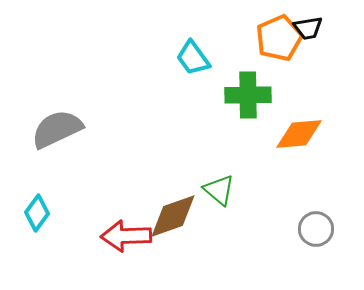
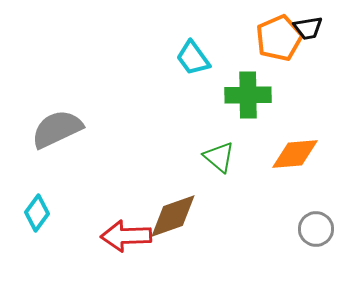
orange diamond: moved 4 px left, 20 px down
green triangle: moved 33 px up
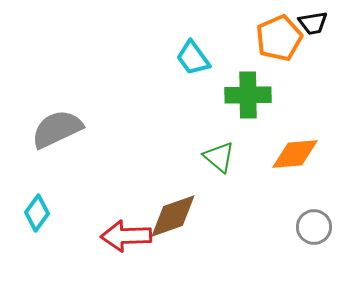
black trapezoid: moved 5 px right, 5 px up
gray circle: moved 2 px left, 2 px up
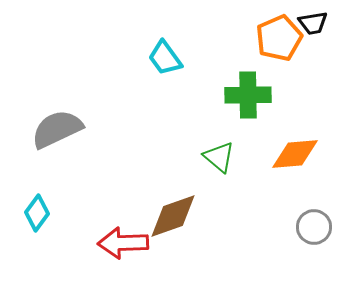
cyan trapezoid: moved 28 px left
red arrow: moved 3 px left, 7 px down
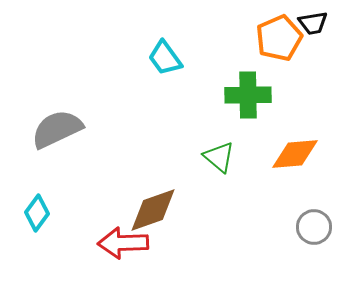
brown diamond: moved 20 px left, 6 px up
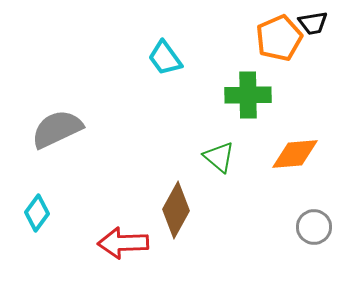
brown diamond: moved 23 px right; rotated 42 degrees counterclockwise
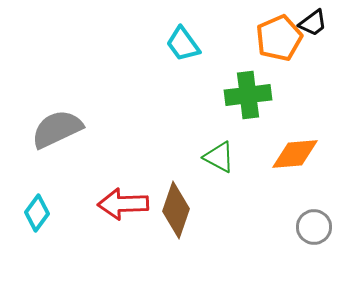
black trapezoid: rotated 28 degrees counterclockwise
cyan trapezoid: moved 18 px right, 14 px up
green cross: rotated 6 degrees counterclockwise
green triangle: rotated 12 degrees counterclockwise
brown diamond: rotated 10 degrees counterclockwise
red arrow: moved 39 px up
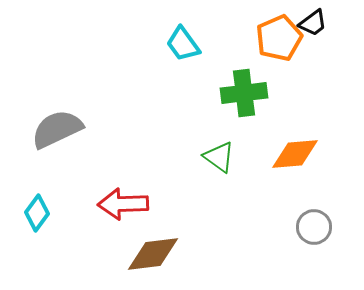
green cross: moved 4 px left, 2 px up
green triangle: rotated 8 degrees clockwise
brown diamond: moved 23 px left, 44 px down; rotated 64 degrees clockwise
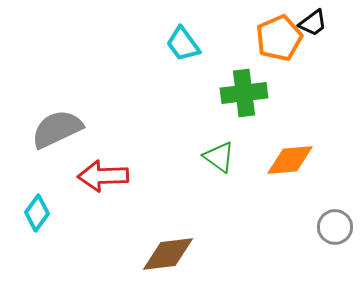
orange diamond: moved 5 px left, 6 px down
red arrow: moved 20 px left, 28 px up
gray circle: moved 21 px right
brown diamond: moved 15 px right
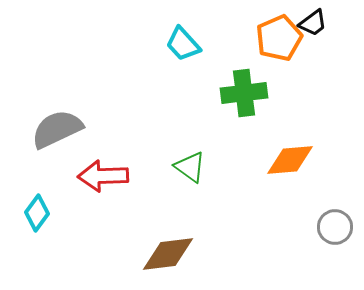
cyan trapezoid: rotated 6 degrees counterclockwise
green triangle: moved 29 px left, 10 px down
